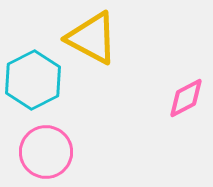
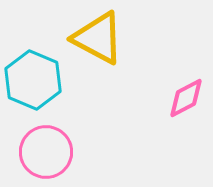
yellow triangle: moved 6 px right
cyan hexagon: rotated 10 degrees counterclockwise
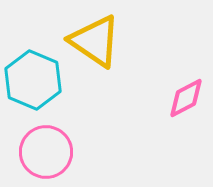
yellow triangle: moved 3 px left, 3 px down; rotated 6 degrees clockwise
